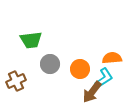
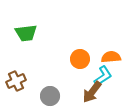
green trapezoid: moved 5 px left, 7 px up
orange semicircle: moved 1 px left, 1 px up
gray circle: moved 32 px down
orange circle: moved 10 px up
cyan L-shape: moved 1 px left, 2 px up
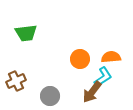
cyan L-shape: moved 1 px down
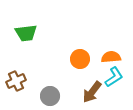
cyan L-shape: moved 11 px right
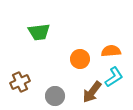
green trapezoid: moved 13 px right, 1 px up
orange semicircle: moved 6 px up
brown cross: moved 4 px right, 1 px down
gray circle: moved 5 px right
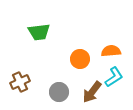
gray circle: moved 4 px right, 4 px up
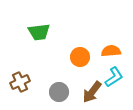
orange circle: moved 2 px up
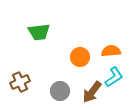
gray circle: moved 1 px right, 1 px up
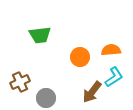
green trapezoid: moved 1 px right, 3 px down
orange semicircle: moved 1 px up
gray circle: moved 14 px left, 7 px down
